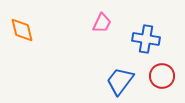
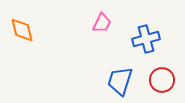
blue cross: rotated 24 degrees counterclockwise
red circle: moved 4 px down
blue trapezoid: rotated 20 degrees counterclockwise
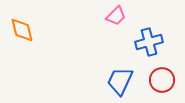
pink trapezoid: moved 14 px right, 7 px up; rotated 20 degrees clockwise
blue cross: moved 3 px right, 3 px down
blue trapezoid: rotated 8 degrees clockwise
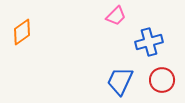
orange diamond: moved 2 px down; rotated 68 degrees clockwise
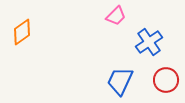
blue cross: rotated 20 degrees counterclockwise
red circle: moved 4 px right
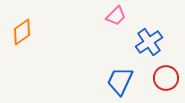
red circle: moved 2 px up
